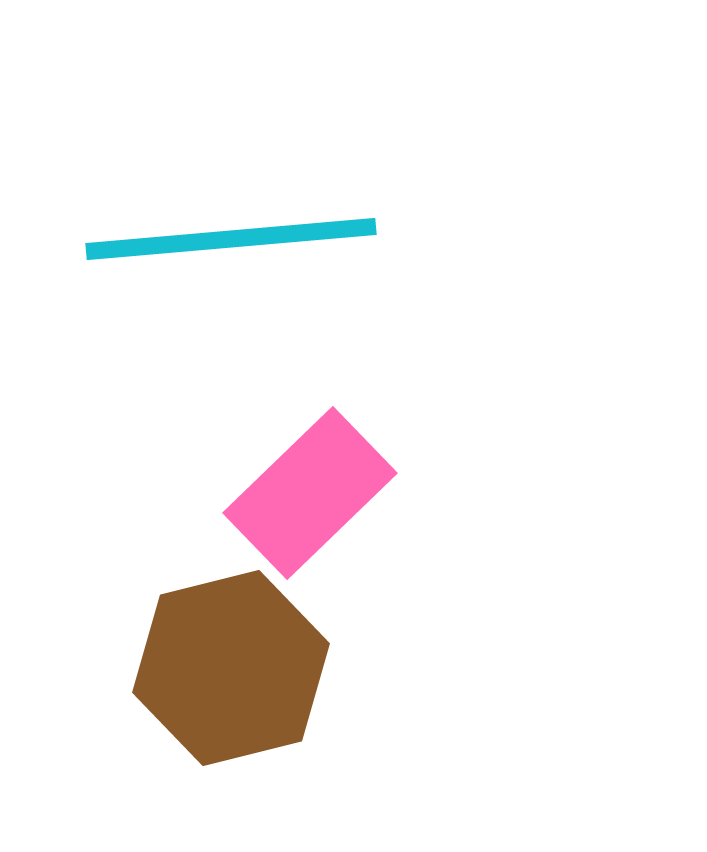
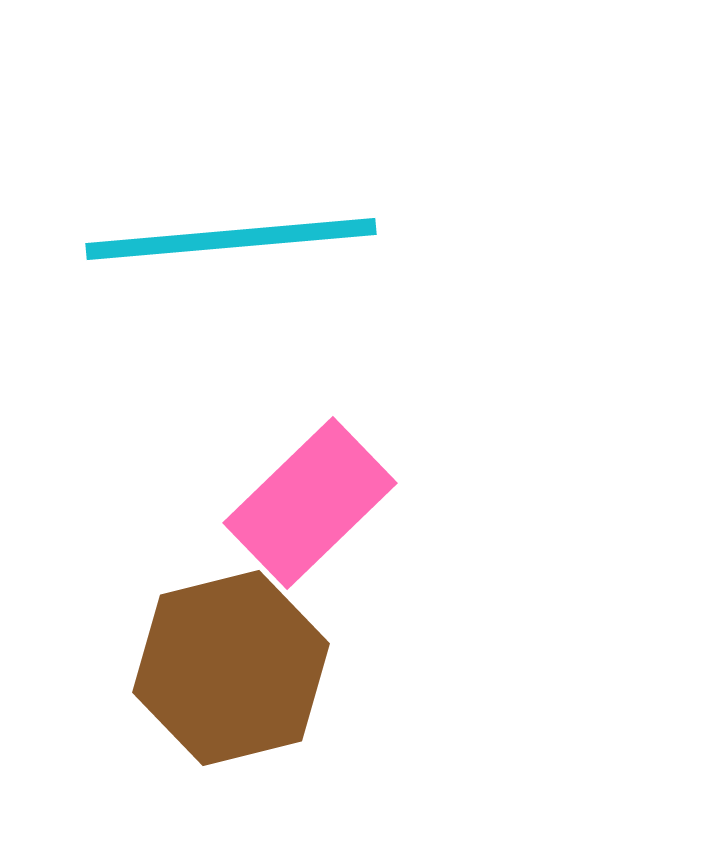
pink rectangle: moved 10 px down
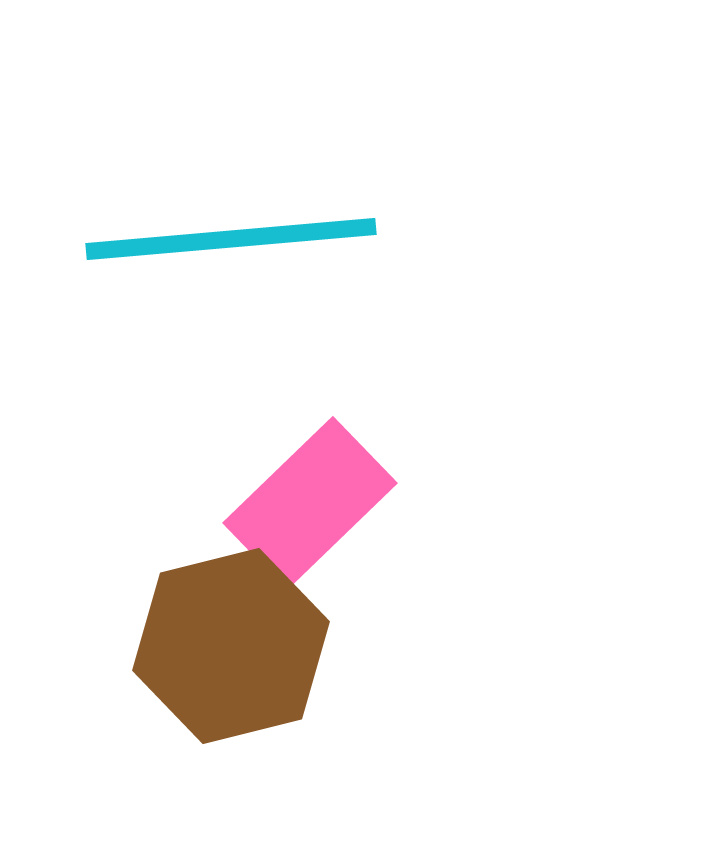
brown hexagon: moved 22 px up
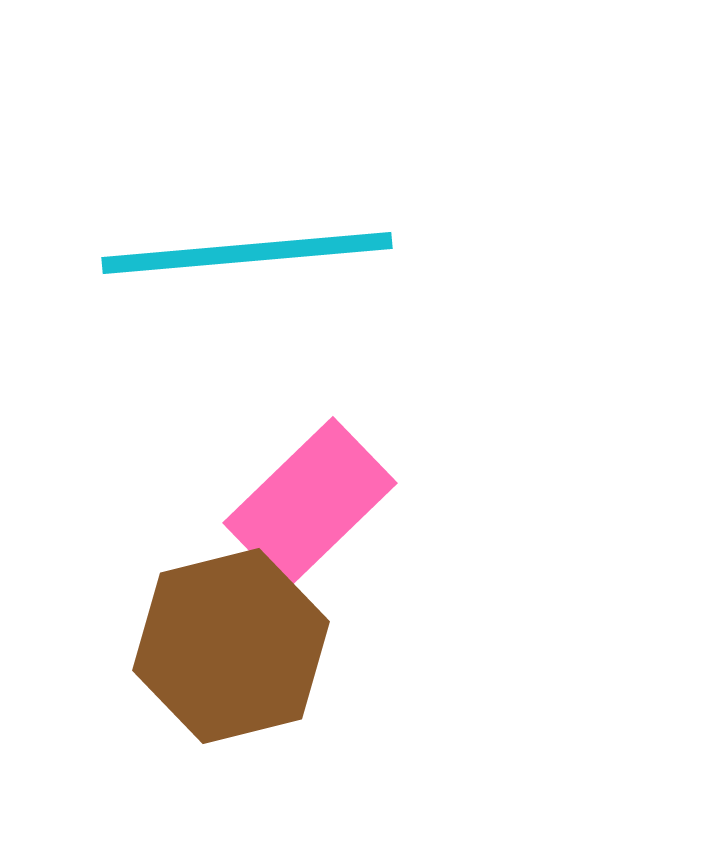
cyan line: moved 16 px right, 14 px down
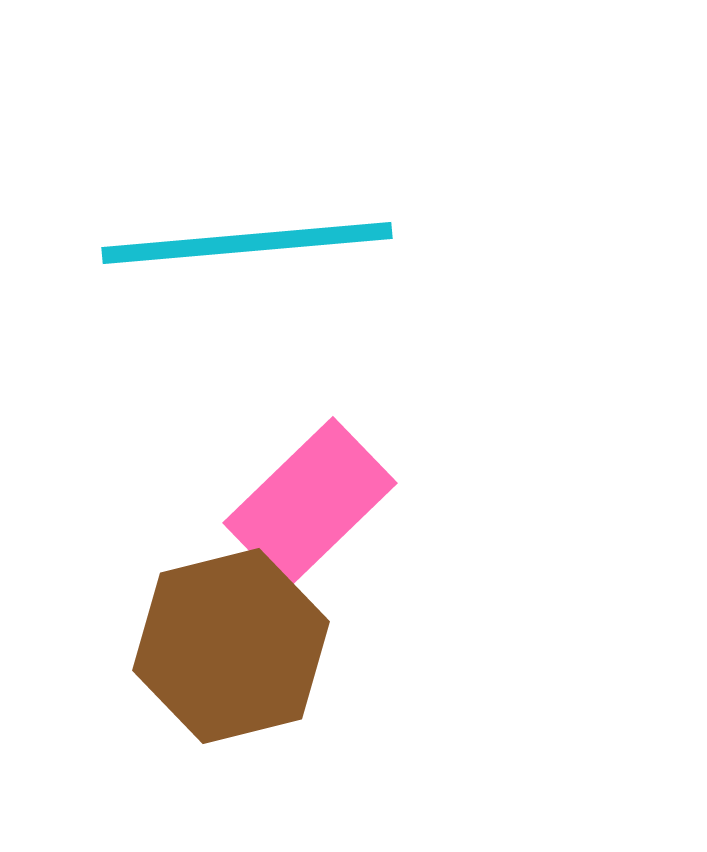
cyan line: moved 10 px up
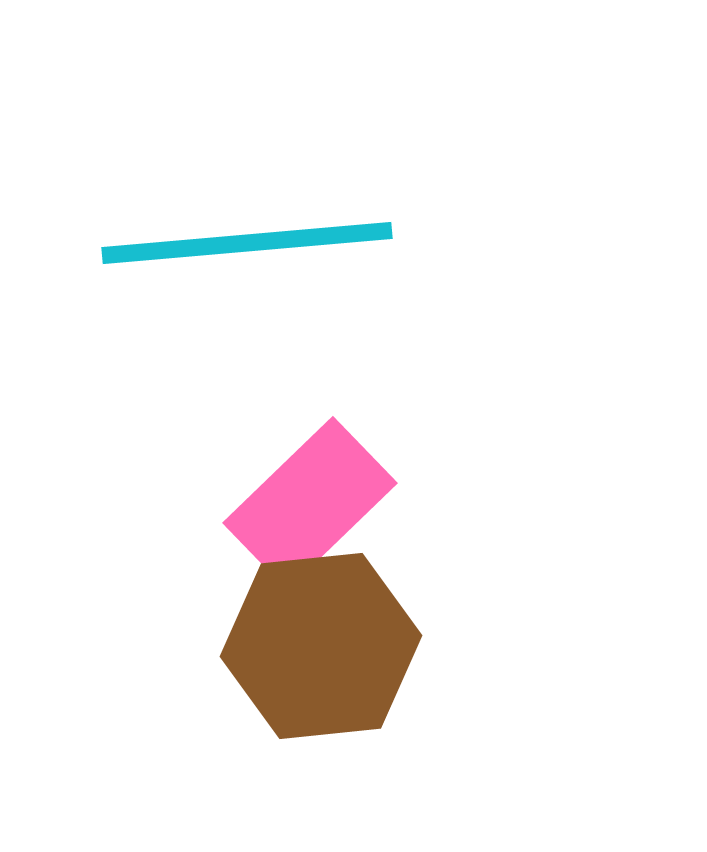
brown hexagon: moved 90 px right; rotated 8 degrees clockwise
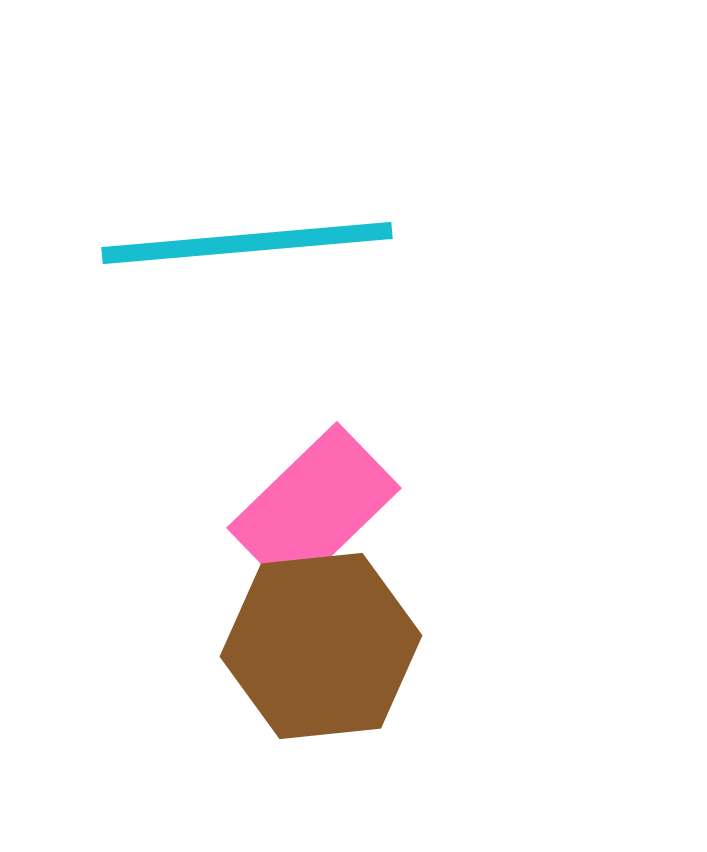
pink rectangle: moved 4 px right, 5 px down
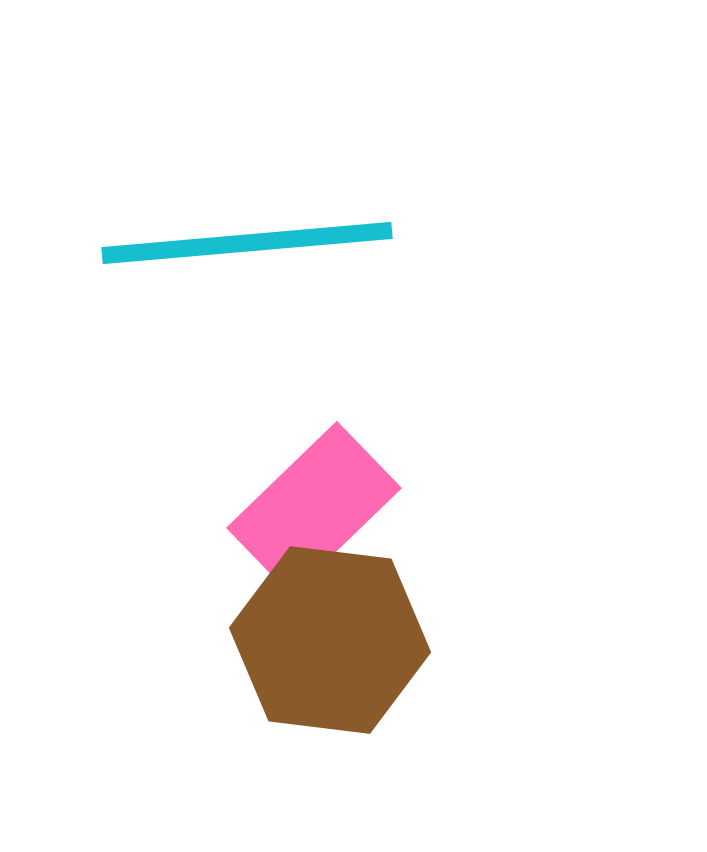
brown hexagon: moved 9 px right, 6 px up; rotated 13 degrees clockwise
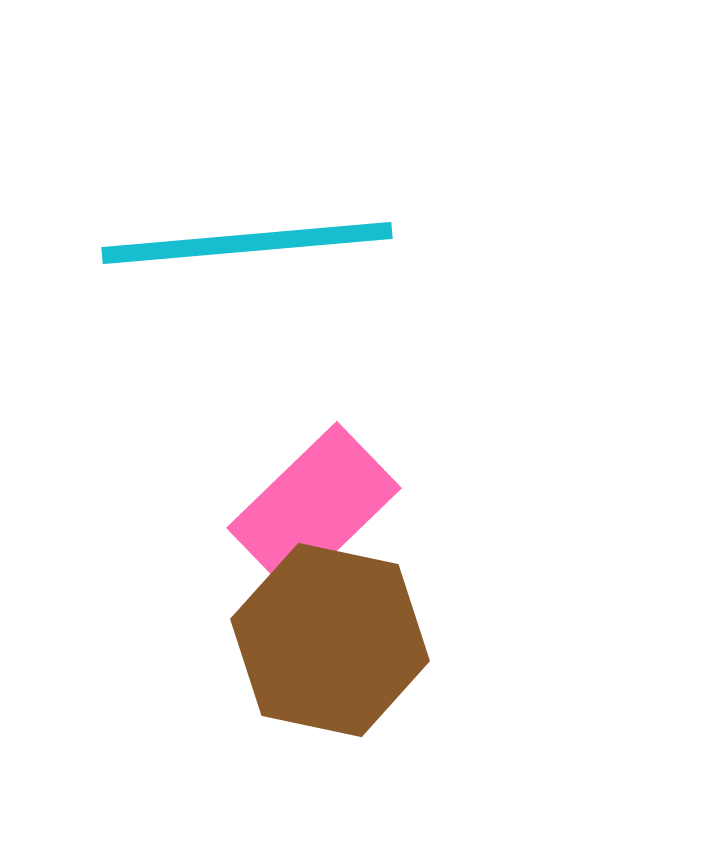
brown hexagon: rotated 5 degrees clockwise
